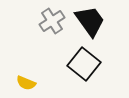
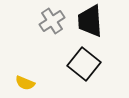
black trapezoid: rotated 148 degrees counterclockwise
yellow semicircle: moved 1 px left
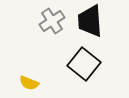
yellow semicircle: moved 4 px right
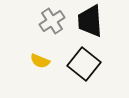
yellow semicircle: moved 11 px right, 22 px up
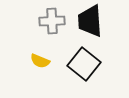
gray cross: rotated 30 degrees clockwise
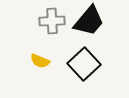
black trapezoid: moved 1 px left; rotated 136 degrees counterclockwise
black square: rotated 8 degrees clockwise
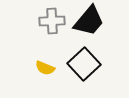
yellow semicircle: moved 5 px right, 7 px down
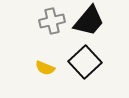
gray cross: rotated 10 degrees counterclockwise
black square: moved 1 px right, 2 px up
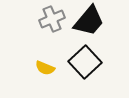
gray cross: moved 2 px up; rotated 10 degrees counterclockwise
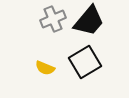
gray cross: moved 1 px right
black square: rotated 12 degrees clockwise
